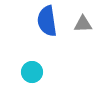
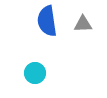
cyan circle: moved 3 px right, 1 px down
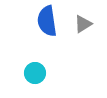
gray triangle: rotated 30 degrees counterclockwise
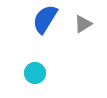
blue semicircle: moved 2 px left, 2 px up; rotated 40 degrees clockwise
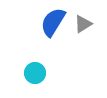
blue semicircle: moved 8 px right, 3 px down
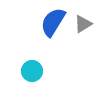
cyan circle: moved 3 px left, 2 px up
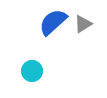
blue semicircle: rotated 16 degrees clockwise
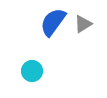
blue semicircle: rotated 12 degrees counterclockwise
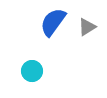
gray triangle: moved 4 px right, 3 px down
